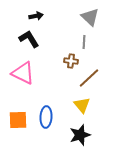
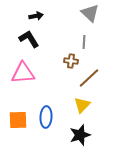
gray triangle: moved 4 px up
pink triangle: rotated 30 degrees counterclockwise
yellow triangle: rotated 24 degrees clockwise
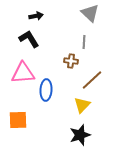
brown line: moved 3 px right, 2 px down
blue ellipse: moved 27 px up
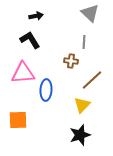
black L-shape: moved 1 px right, 1 px down
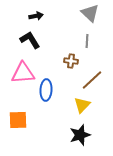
gray line: moved 3 px right, 1 px up
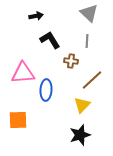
gray triangle: moved 1 px left
black L-shape: moved 20 px right
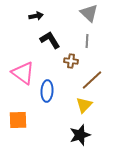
pink triangle: rotated 40 degrees clockwise
blue ellipse: moved 1 px right, 1 px down
yellow triangle: moved 2 px right
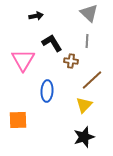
black L-shape: moved 2 px right, 3 px down
pink triangle: moved 13 px up; rotated 25 degrees clockwise
black star: moved 4 px right, 2 px down
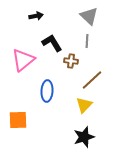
gray triangle: moved 3 px down
pink triangle: rotated 20 degrees clockwise
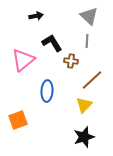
orange square: rotated 18 degrees counterclockwise
